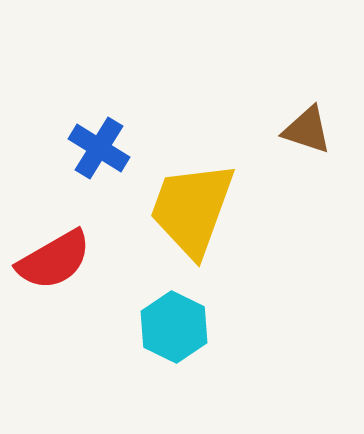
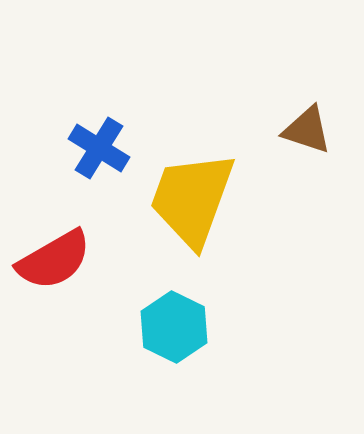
yellow trapezoid: moved 10 px up
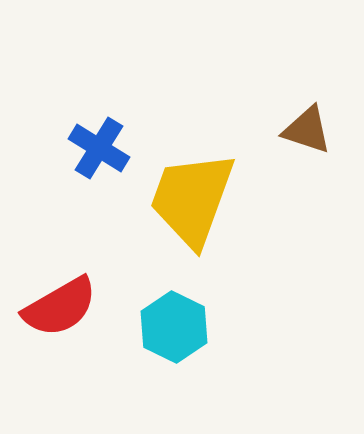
red semicircle: moved 6 px right, 47 px down
